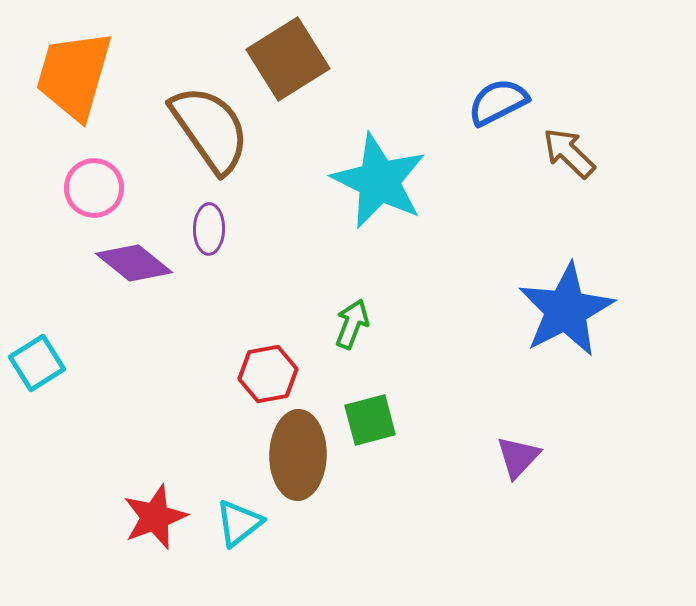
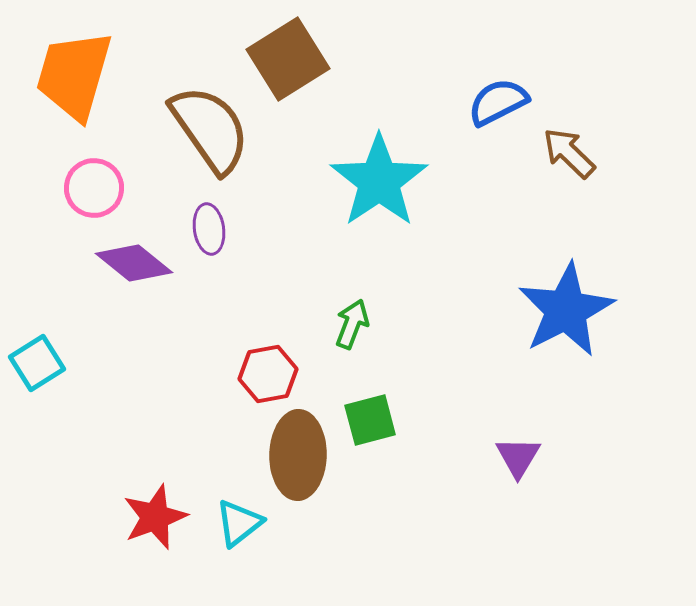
cyan star: rotated 12 degrees clockwise
purple ellipse: rotated 9 degrees counterclockwise
purple triangle: rotated 12 degrees counterclockwise
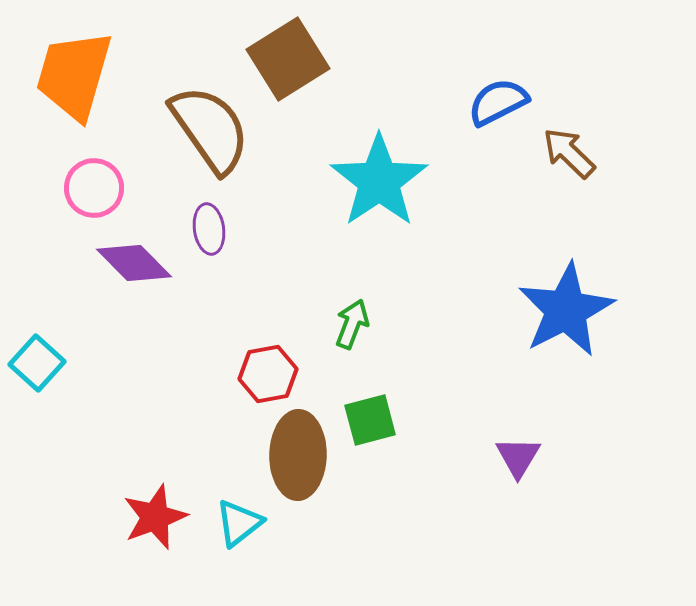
purple diamond: rotated 6 degrees clockwise
cyan square: rotated 16 degrees counterclockwise
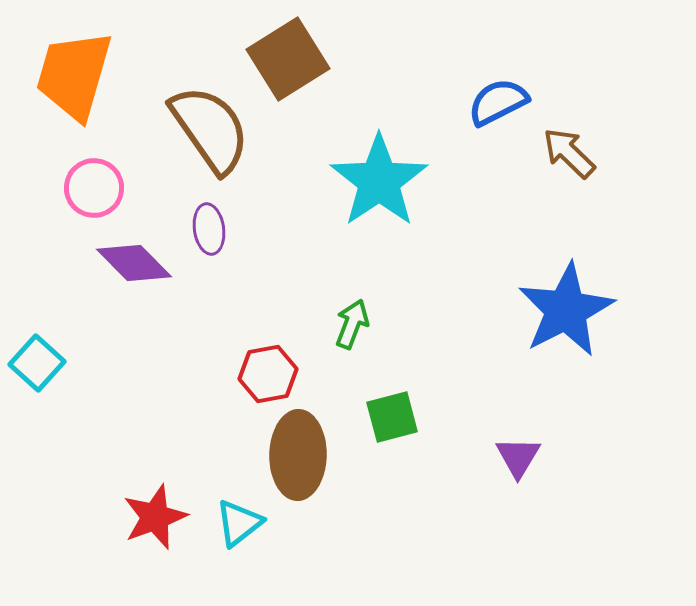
green square: moved 22 px right, 3 px up
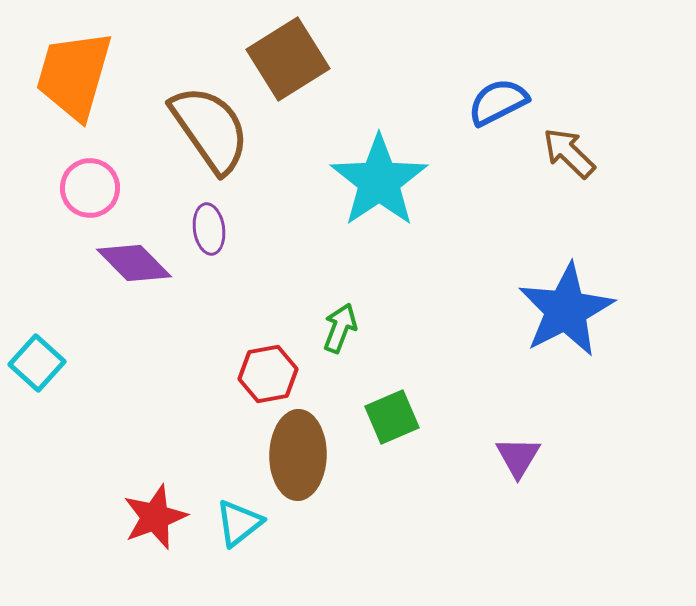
pink circle: moved 4 px left
green arrow: moved 12 px left, 4 px down
green square: rotated 8 degrees counterclockwise
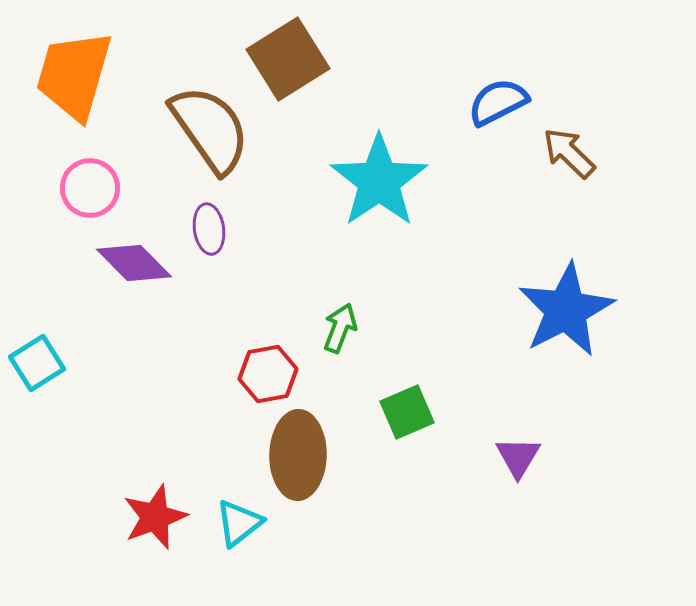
cyan square: rotated 16 degrees clockwise
green square: moved 15 px right, 5 px up
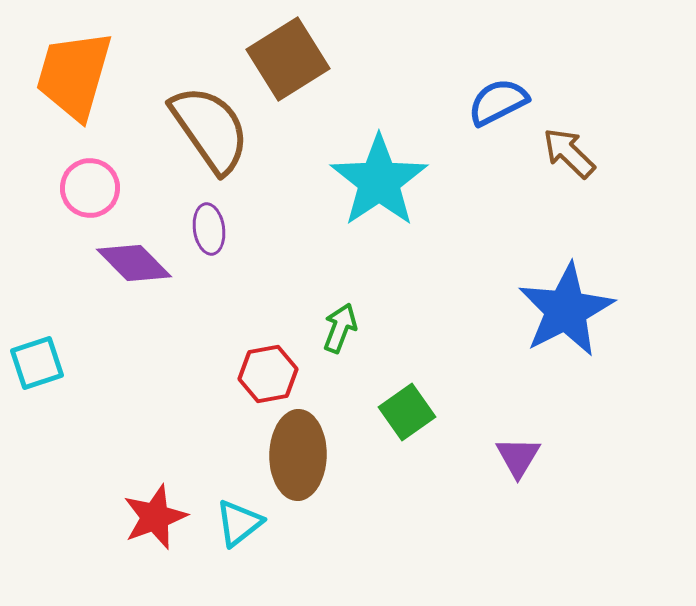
cyan square: rotated 14 degrees clockwise
green square: rotated 12 degrees counterclockwise
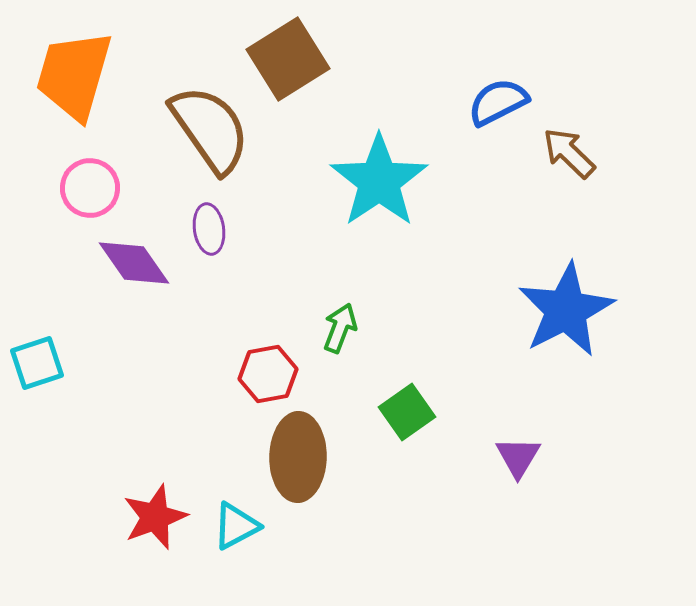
purple diamond: rotated 10 degrees clockwise
brown ellipse: moved 2 px down
cyan triangle: moved 3 px left, 3 px down; rotated 10 degrees clockwise
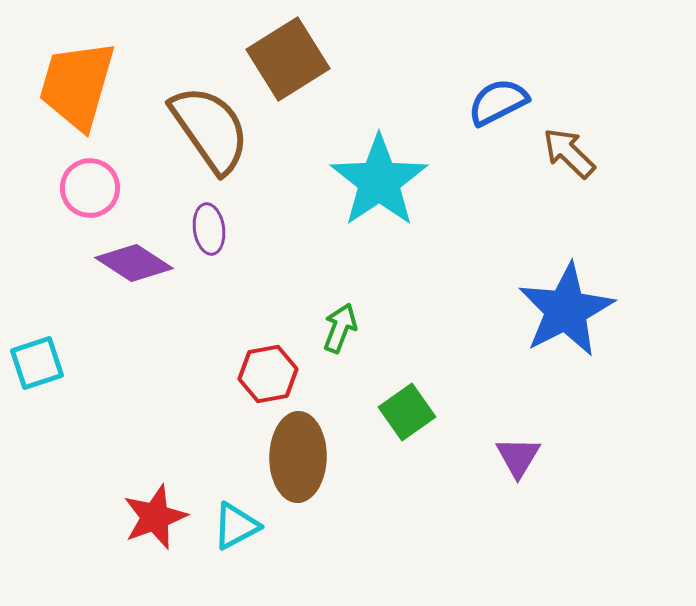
orange trapezoid: moved 3 px right, 10 px down
purple diamond: rotated 22 degrees counterclockwise
